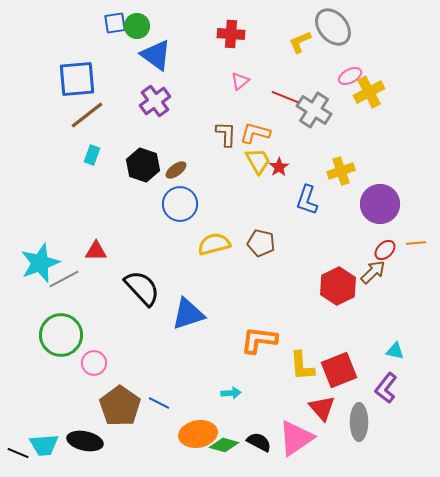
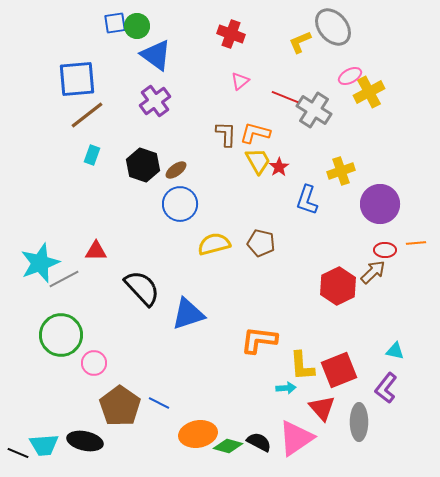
red cross at (231, 34): rotated 16 degrees clockwise
red ellipse at (385, 250): rotated 45 degrees clockwise
cyan arrow at (231, 393): moved 55 px right, 5 px up
green diamond at (224, 445): moved 4 px right, 1 px down
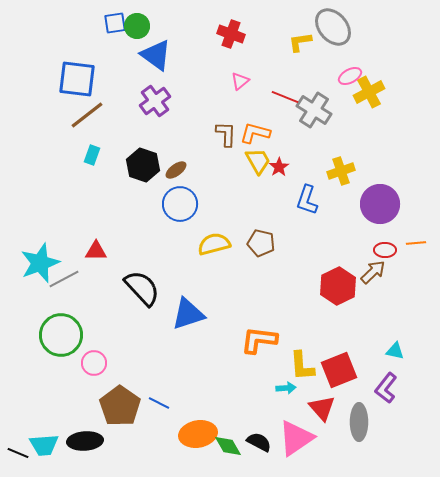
yellow L-shape at (300, 42): rotated 15 degrees clockwise
blue square at (77, 79): rotated 12 degrees clockwise
black ellipse at (85, 441): rotated 16 degrees counterclockwise
green diamond at (228, 446): rotated 44 degrees clockwise
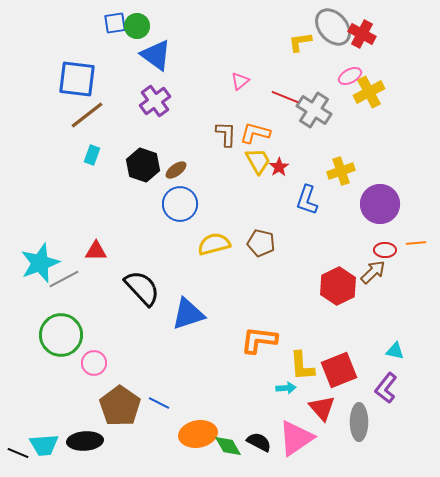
red cross at (231, 34): moved 131 px right; rotated 8 degrees clockwise
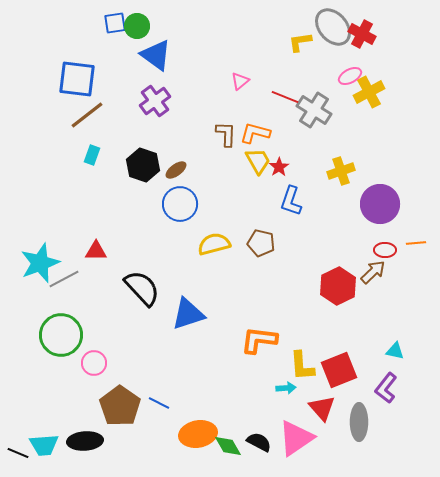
blue L-shape at (307, 200): moved 16 px left, 1 px down
